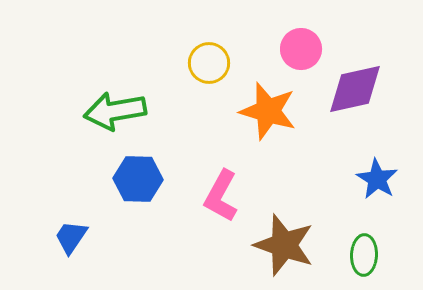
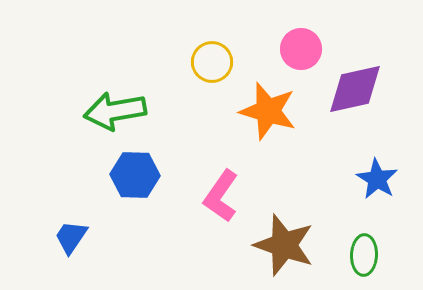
yellow circle: moved 3 px right, 1 px up
blue hexagon: moved 3 px left, 4 px up
pink L-shape: rotated 6 degrees clockwise
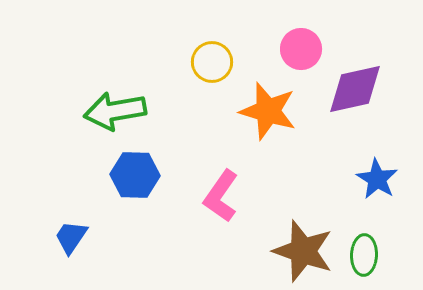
brown star: moved 19 px right, 6 px down
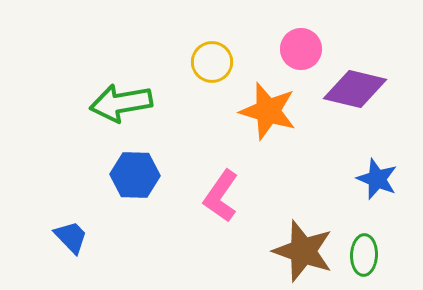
purple diamond: rotated 26 degrees clockwise
green arrow: moved 6 px right, 8 px up
blue star: rotated 9 degrees counterclockwise
blue trapezoid: rotated 102 degrees clockwise
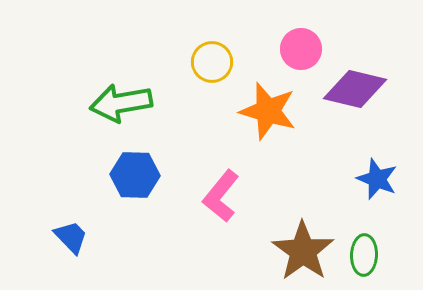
pink L-shape: rotated 4 degrees clockwise
brown star: rotated 16 degrees clockwise
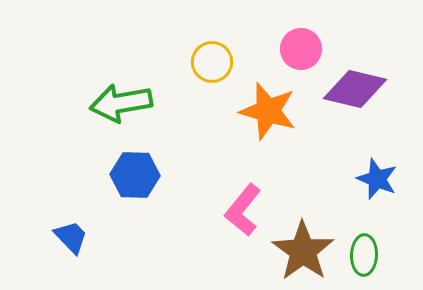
pink L-shape: moved 22 px right, 14 px down
